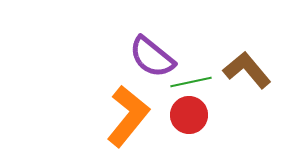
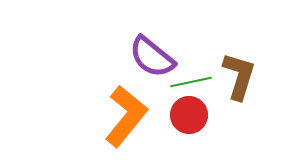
brown L-shape: moved 8 px left, 6 px down; rotated 57 degrees clockwise
orange L-shape: moved 2 px left
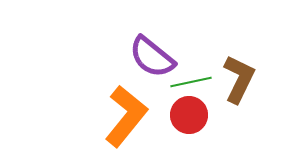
brown L-shape: moved 3 px down; rotated 9 degrees clockwise
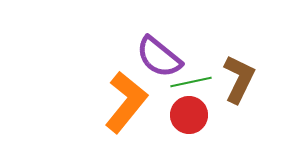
purple semicircle: moved 7 px right
orange L-shape: moved 14 px up
